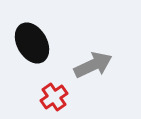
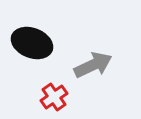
black ellipse: rotated 39 degrees counterclockwise
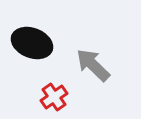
gray arrow: rotated 111 degrees counterclockwise
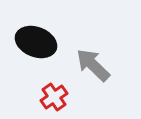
black ellipse: moved 4 px right, 1 px up
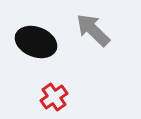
gray arrow: moved 35 px up
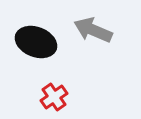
gray arrow: rotated 21 degrees counterclockwise
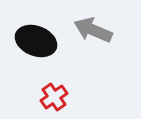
black ellipse: moved 1 px up
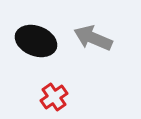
gray arrow: moved 8 px down
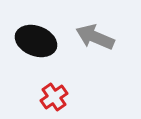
gray arrow: moved 2 px right, 1 px up
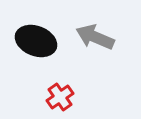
red cross: moved 6 px right
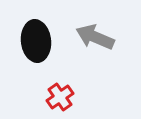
black ellipse: rotated 63 degrees clockwise
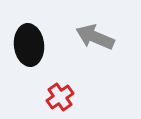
black ellipse: moved 7 px left, 4 px down
